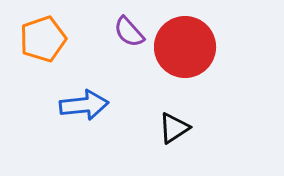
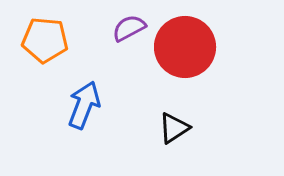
purple semicircle: moved 4 px up; rotated 104 degrees clockwise
orange pentagon: moved 2 px right, 1 px down; rotated 24 degrees clockwise
blue arrow: rotated 63 degrees counterclockwise
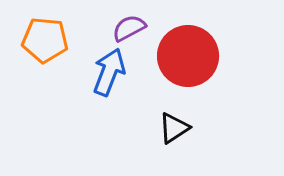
red circle: moved 3 px right, 9 px down
blue arrow: moved 25 px right, 33 px up
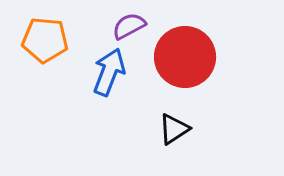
purple semicircle: moved 2 px up
red circle: moved 3 px left, 1 px down
black triangle: moved 1 px down
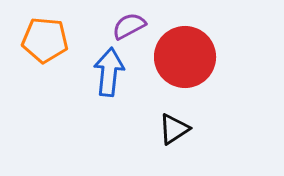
blue arrow: rotated 15 degrees counterclockwise
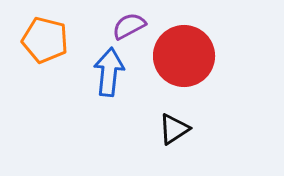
orange pentagon: rotated 9 degrees clockwise
red circle: moved 1 px left, 1 px up
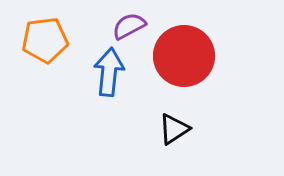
orange pentagon: rotated 21 degrees counterclockwise
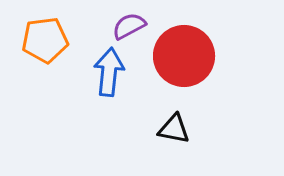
black triangle: rotated 44 degrees clockwise
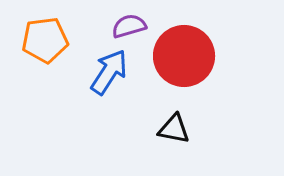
purple semicircle: rotated 12 degrees clockwise
blue arrow: rotated 27 degrees clockwise
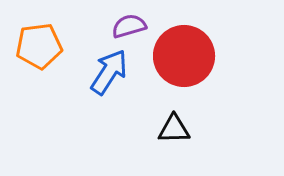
orange pentagon: moved 6 px left, 6 px down
black triangle: rotated 12 degrees counterclockwise
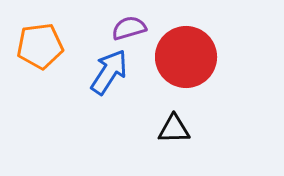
purple semicircle: moved 2 px down
orange pentagon: moved 1 px right
red circle: moved 2 px right, 1 px down
